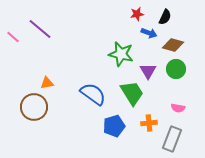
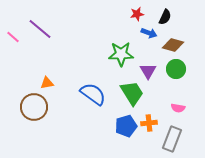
green star: rotated 15 degrees counterclockwise
blue pentagon: moved 12 px right
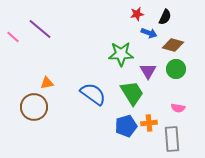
gray rectangle: rotated 25 degrees counterclockwise
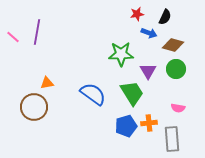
purple line: moved 3 px left, 3 px down; rotated 60 degrees clockwise
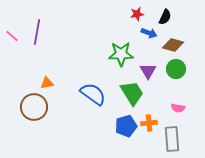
pink line: moved 1 px left, 1 px up
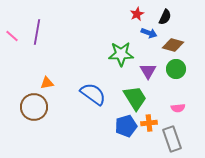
red star: rotated 16 degrees counterclockwise
green trapezoid: moved 3 px right, 5 px down
pink semicircle: rotated 16 degrees counterclockwise
gray rectangle: rotated 15 degrees counterclockwise
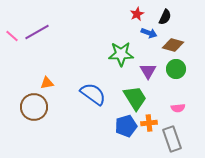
purple line: rotated 50 degrees clockwise
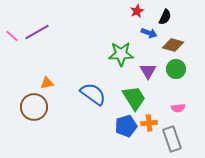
red star: moved 3 px up
green trapezoid: moved 1 px left
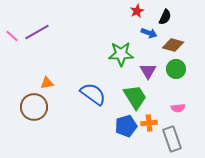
green trapezoid: moved 1 px right, 1 px up
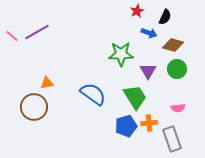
green circle: moved 1 px right
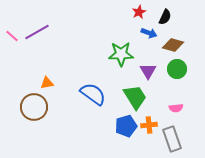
red star: moved 2 px right, 1 px down
pink semicircle: moved 2 px left
orange cross: moved 2 px down
